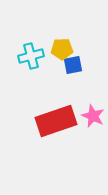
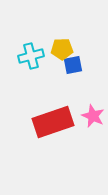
red rectangle: moved 3 px left, 1 px down
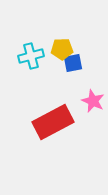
blue square: moved 2 px up
pink star: moved 15 px up
red rectangle: rotated 9 degrees counterclockwise
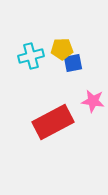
pink star: rotated 15 degrees counterclockwise
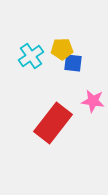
cyan cross: rotated 20 degrees counterclockwise
blue square: rotated 18 degrees clockwise
red rectangle: moved 1 px down; rotated 24 degrees counterclockwise
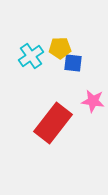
yellow pentagon: moved 2 px left, 1 px up
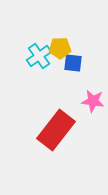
cyan cross: moved 8 px right
red rectangle: moved 3 px right, 7 px down
